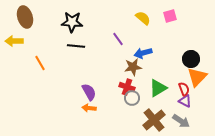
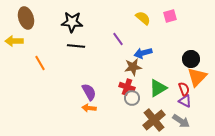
brown ellipse: moved 1 px right, 1 px down
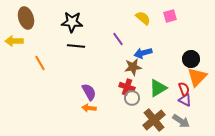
purple triangle: moved 1 px up
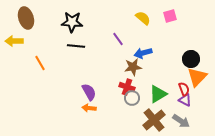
green triangle: moved 6 px down
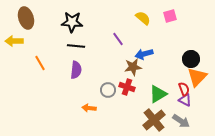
blue arrow: moved 1 px right, 1 px down
purple semicircle: moved 13 px left, 22 px up; rotated 36 degrees clockwise
gray circle: moved 24 px left, 8 px up
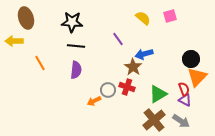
brown star: rotated 30 degrees counterclockwise
orange arrow: moved 5 px right, 7 px up; rotated 32 degrees counterclockwise
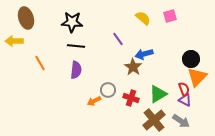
red cross: moved 4 px right, 11 px down
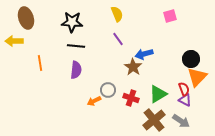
yellow semicircle: moved 26 px left, 4 px up; rotated 28 degrees clockwise
orange line: rotated 21 degrees clockwise
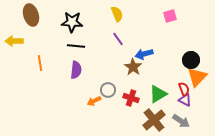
brown ellipse: moved 5 px right, 3 px up
black circle: moved 1 px down
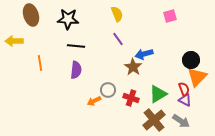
black star: moved 4 px left, 3 px up
